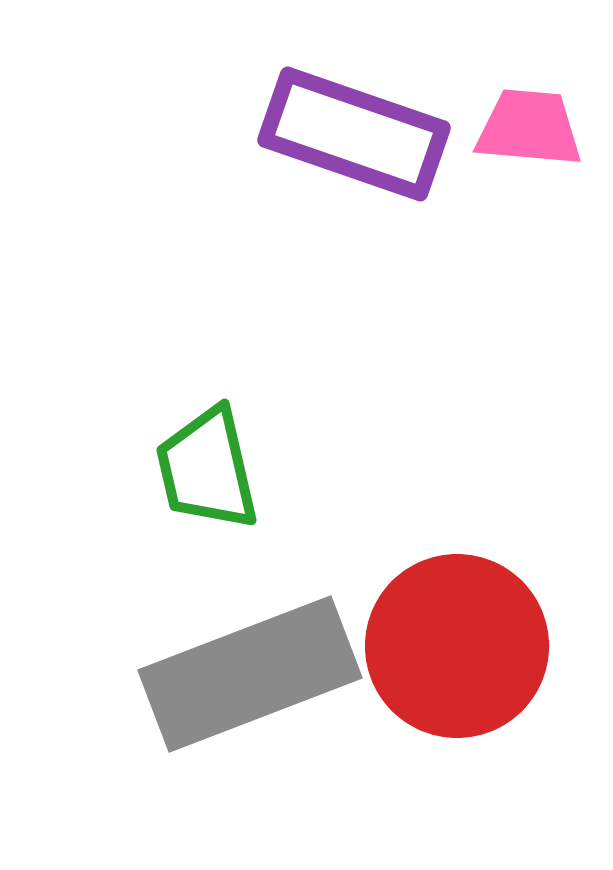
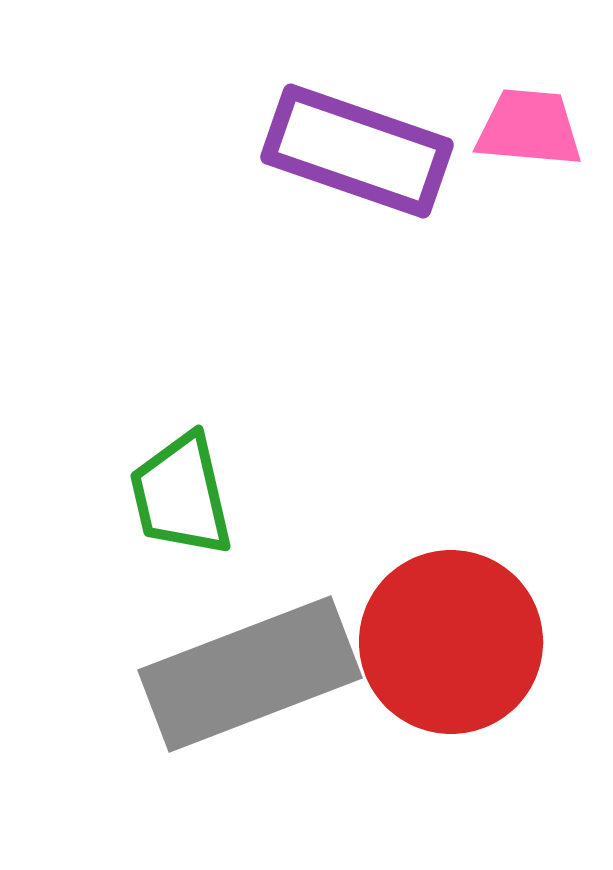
purple rectangle: moved 3 px right, 17 px down
green trapezoid: moved 26 px left, 26 px down
red circle: moved 6 px left, 4 px up
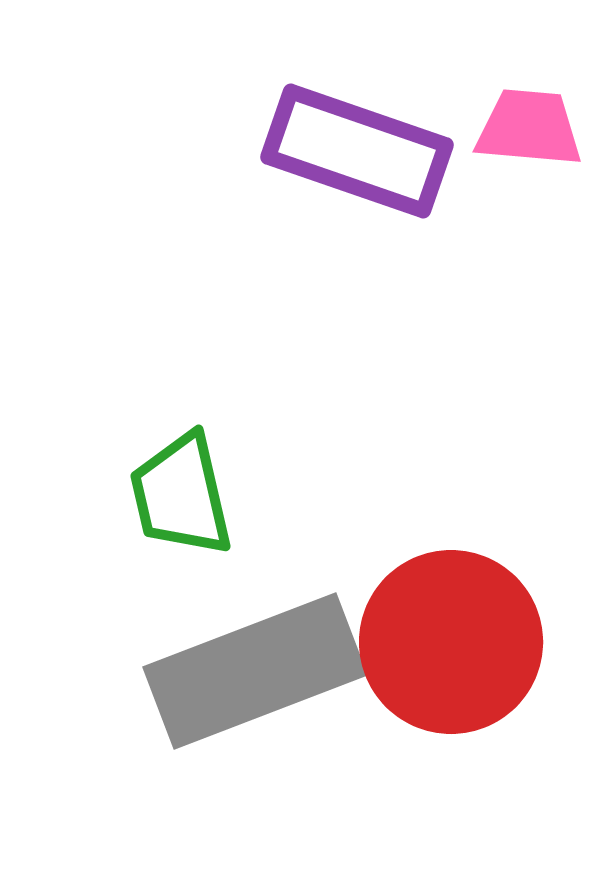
gray rectangle: moved 5 px right, 3 px up
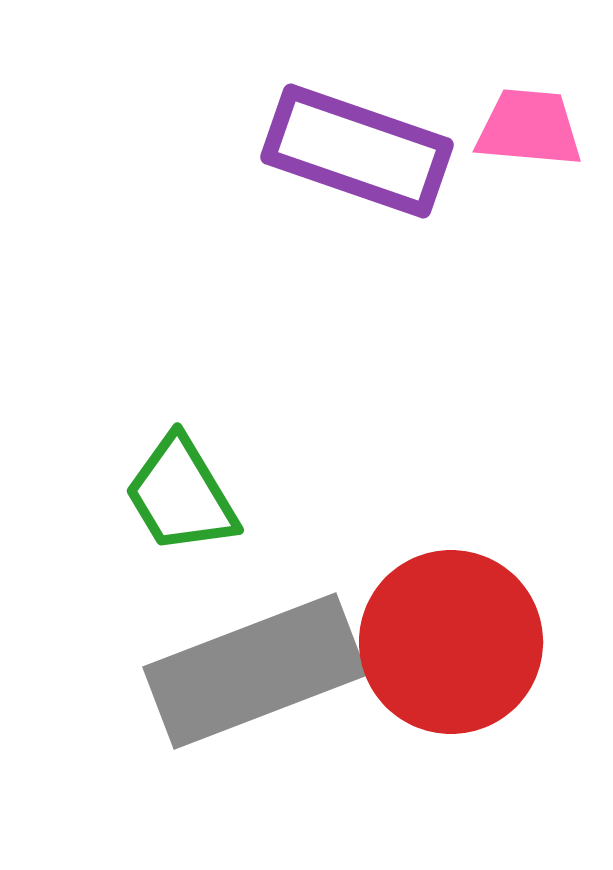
green trapezoid: rotated 18 degrees counterclockwise
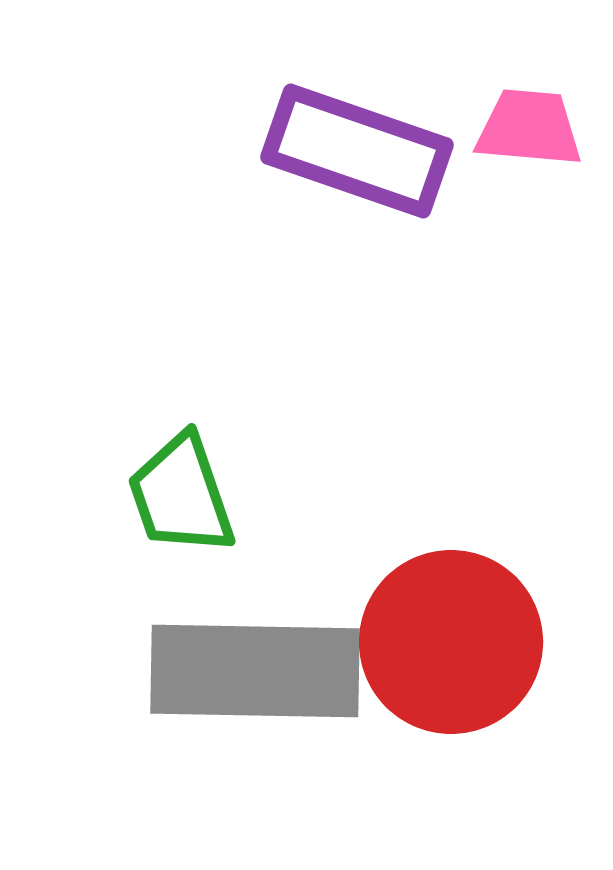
green trapezoid: rotated 12 degrees clockwise
gray rectangle: rotated 22 degrees clockwise
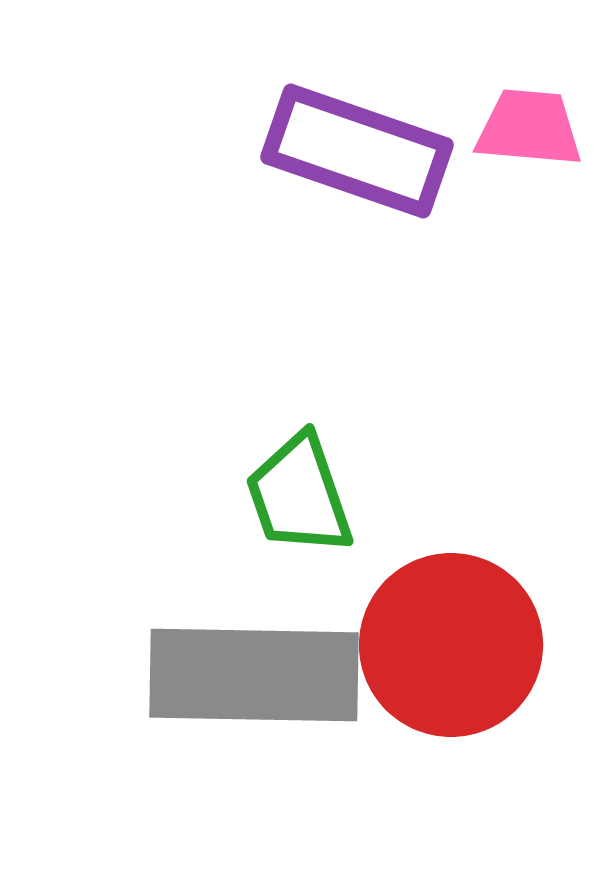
green trapezoid: moved 118 px right
red circle: moved 3 px down
gray rectangle: moved 1 px left, 4 px down
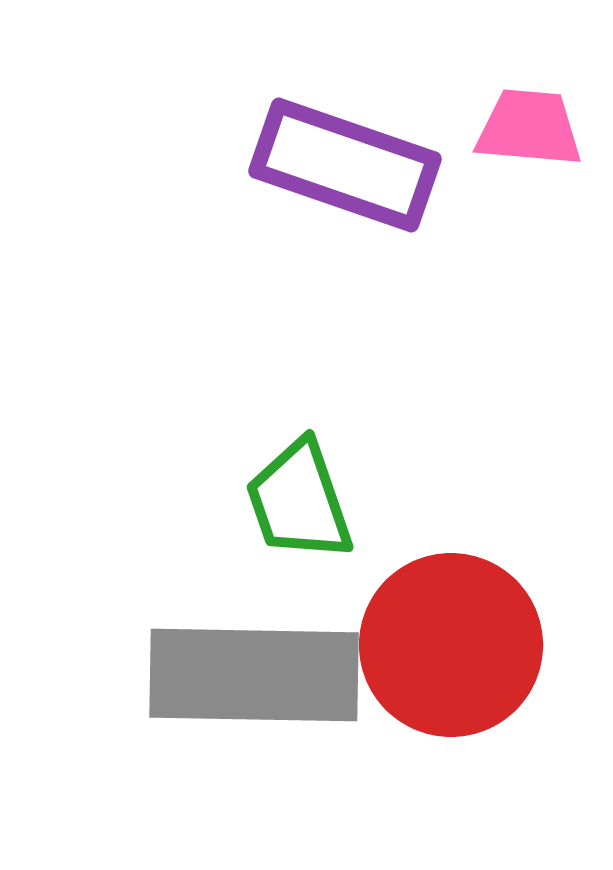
purple rectangle: moved 12 px left, 14 px down
green trapezoid: moved 6 px down
